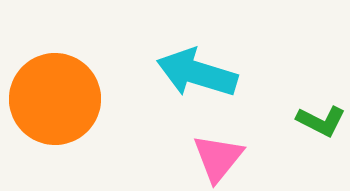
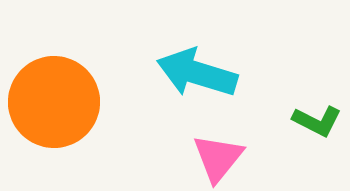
orange circle: moved 1 px left, 3 px down
green L-shape: moved 4 px left
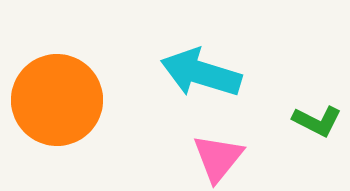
cyan arrow: moved 4 px right
orange circle: moved 3 px right, 2 px up
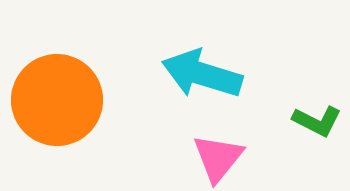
cyan arrow: moved 1 px right, 1 px down
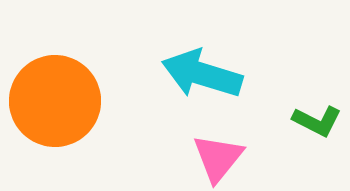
orange circle: moved 2 px left, 1 px down
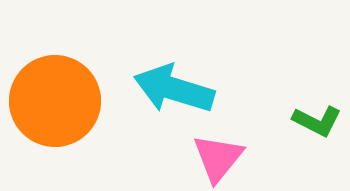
cyan arrow: moved 28 px left, 15 px down
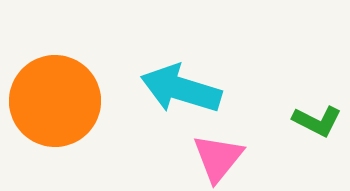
cyan arrow: moved 7 px right
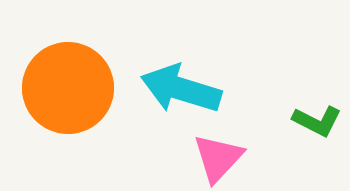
orange circle: moved 13 px right, 13 px up
pink triangle: rotated 4 degrees clockwise
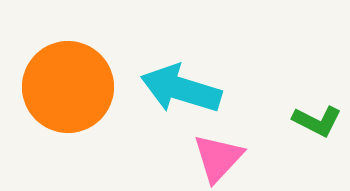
orange circle: moved 1 px up
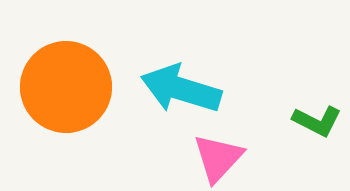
orange circle: moved 2 px left
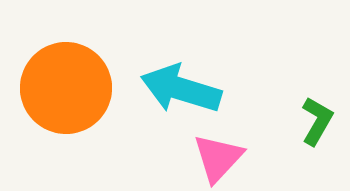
orange circle: moved 1 px down
green L-shape: rotated 87 degrees counterclockwise
